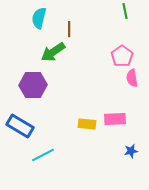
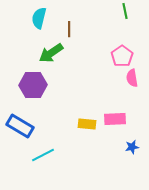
green arrow: moved 2 px left, 1 px down
blue star: moved 1 px right, 4 px up
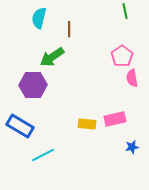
green arrow: moved 1 px right, 4 px down
pink rectangle: rotated 10 degrees counterclockwise
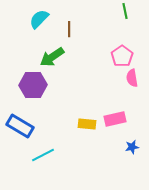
cyan semicircle: moved 1 px down; rotated 30 degrees clockwise
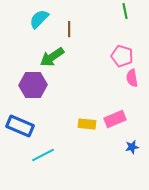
pink pentagon: rotated 20 degrees counterclockwise
pink rectangle: rotated 10 degrees counterclockwise
blue rectangle: rotated 8 degrees counterclockwise
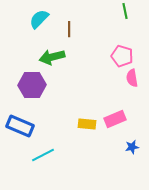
green arrow: rotated 20 degrees clockwise
purple hexagon: moved 1 px left
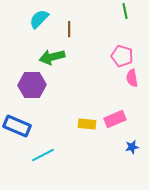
blue rectangle: moved 3 px left
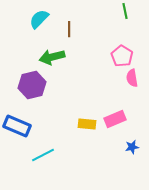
pink pentagon: rotated 15 degrees clockwise
purple hexagon: rotated 12 degrees counterclockwise
